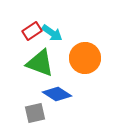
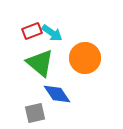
red rectangle: rotated 12 degrees clockwise
green triangle: rotated 20 degrees clockwise
blue diamond: rotated 24 degrees clockwise
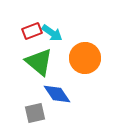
green triangle: moved 1 px left, 1 px up
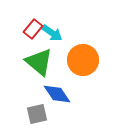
red rectangle: moved 1 px right, 2 px up; rotated 30 degrees counterclockwise
orange circle: moved 2 px left, 2 px down
gray square: moved 2 px right, 1 px down
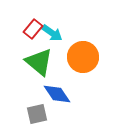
orange circle: moved 3 px up
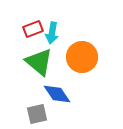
red rectangle: rotated 30 degrees clockwise
cyan arrow: rotated 65 degrees clockwise
orange circle: moved 1 px left
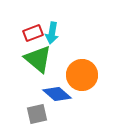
red rectangle: moved 4 px down
orange circle: moved 18 px down
green triangle: moved 1 px left, 3 px up
blue diamond: rotated 16 degrees counterclockwise
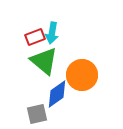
red rectangle: moved 2 px right, 4 px down
green triangle: moved 6 px right, 2 px down
blue diamond: rotated 76 degrees counterclockwise
